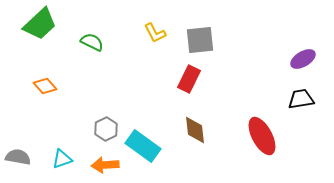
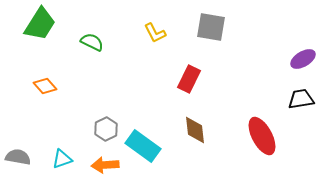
green trapezoid: rotated 15 degrees counterclockwise
gray square: moved 11 px right, 13 px up; rotated 16 degrees clockwise
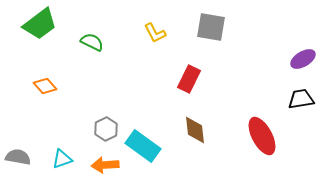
green trapezoid: rotated 21 degrees clockwise
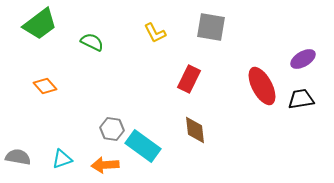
gray hexagon: moved 6 px right; rotated 25 degrees counterclockwise
red ellipse: moved 50 px up
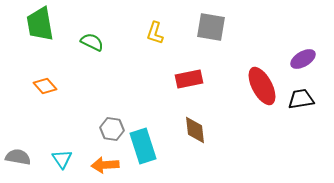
green trapezoid: rotated 117 degrees clockwise
yellow L-shape: rotated 45 degrees clockwise
red rectangle: rotated 52 degrees clockwise
cyan rectangle: rotated 36 degrees clockwise
cyan triangle: rotated 45 degrees counterclockwise
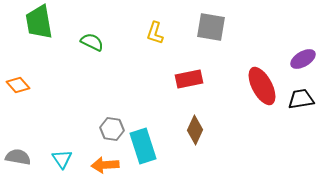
green trapezoid: moved 1 px left, 2 px up
orange diamond: moved 27 px left, 1 px up
brown diamond: rotated 32 degrees clockwise
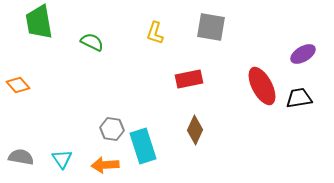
purple ellipse: moved 5 px up
black trapezoid: moved 2 px left, 1 px up
gray semicircle: moved 3 px right
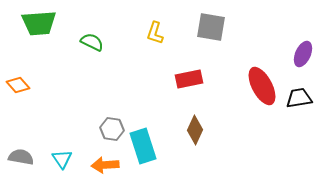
green trapezoid: moved 1 px down; rotated 84 degrees counterclockwise
purple ellipse: rotated 35 degrees counterclockwise
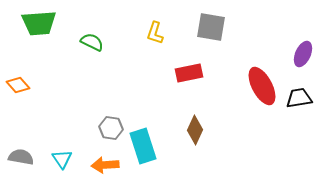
red rectangle: moved 6 px up
gray hexagon: moved 1 px left, 1 px up
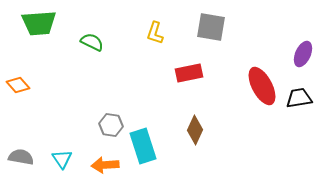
gray hexagon: moved 3 px up
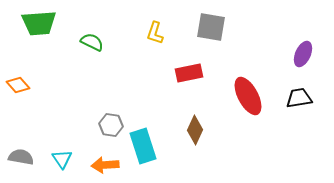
red ellipse: moved 14 px left, 10 px down
